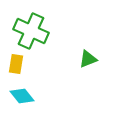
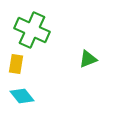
green cross: moved 1 px right, 1 px up
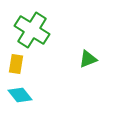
green cross: rotated 8 degrees clockwise
cyan diamond: moved 2 px left, 1 px up
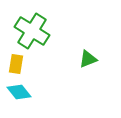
green cross: moved 1 px down
cyan diamond: moved 1 px left, 3 px up
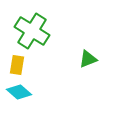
yellow rectangle: moved 1 px right, 1 px down
cyan diamond: rotated 10 degrees counterclockwise
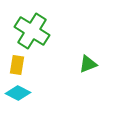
green triangle: moved 5 px down
cyan diamond: moved 1 px left, 1 px down; rotated 15 degrees counterclockwise
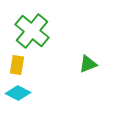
green cross: rotated 8 degrees clockwise
